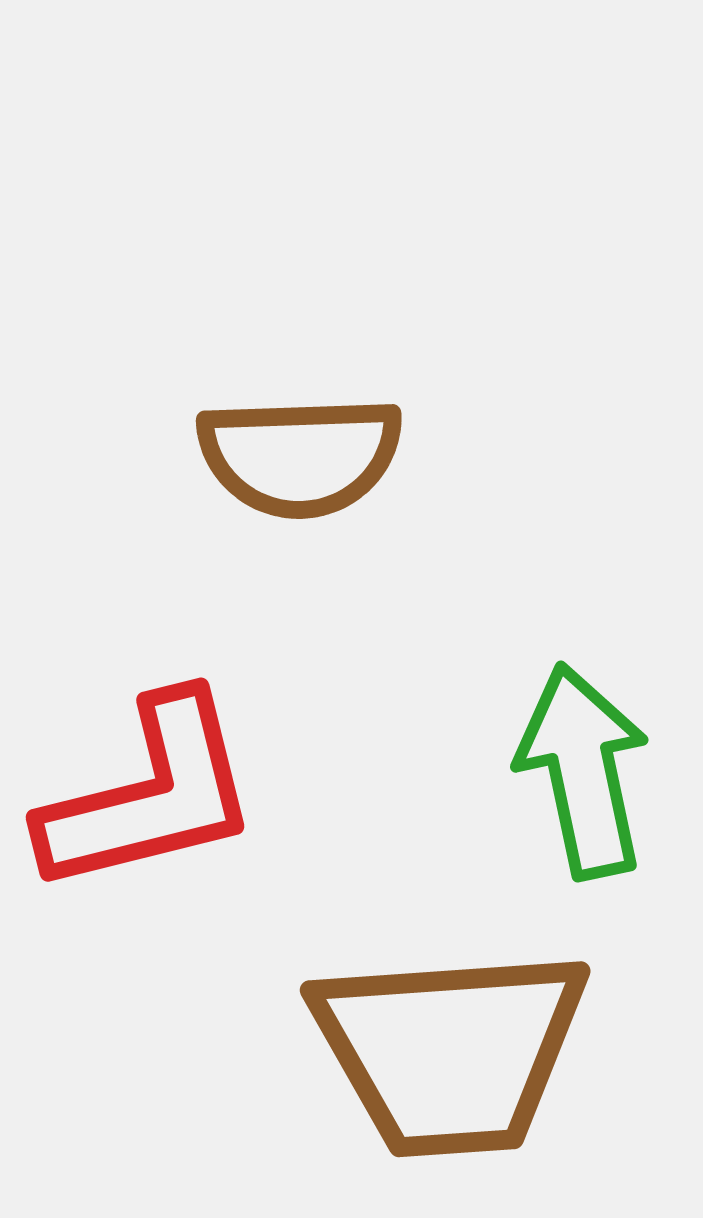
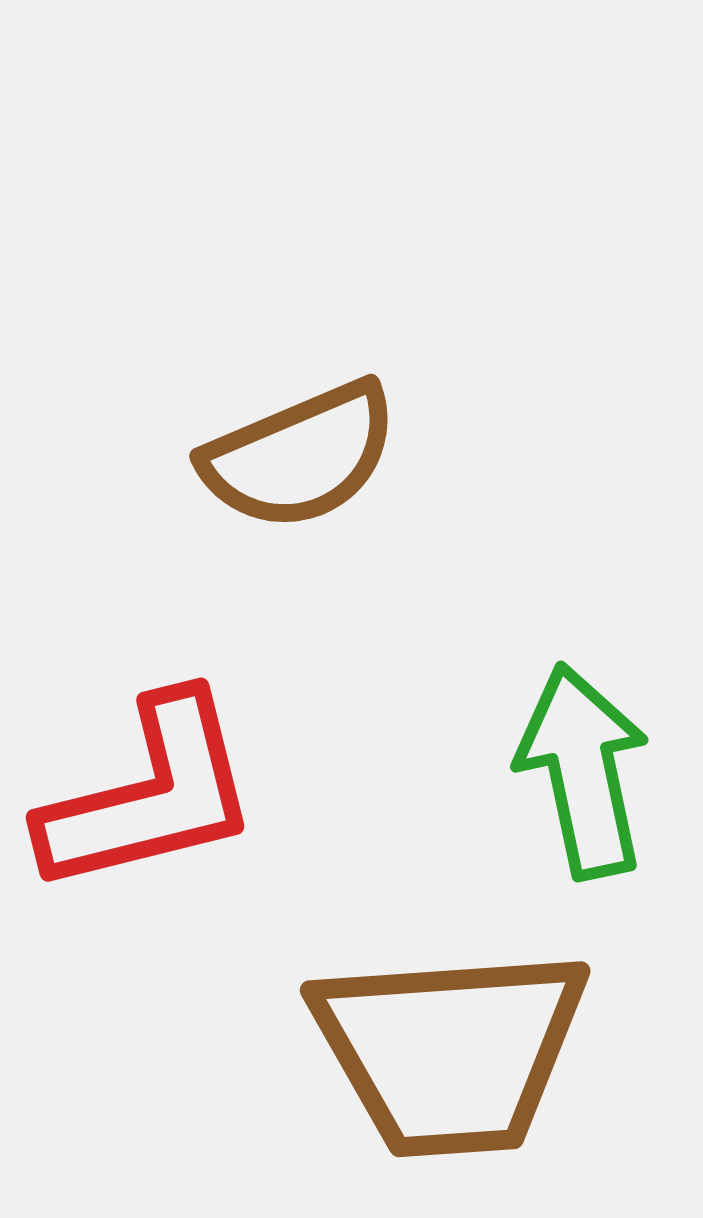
brown semicircle: rotated 21 degrees counterclockwise
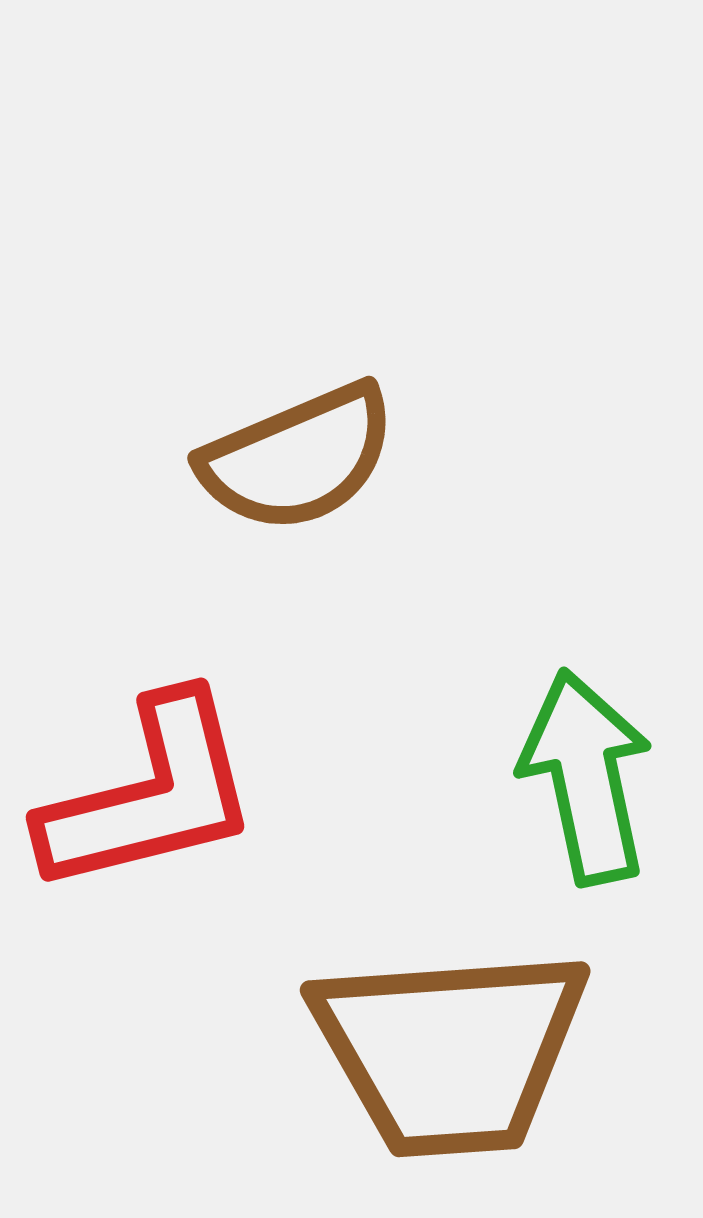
brown semicircle: moved 2 px left, 2 px down
green arrow: moved 3 px right, 6 px down
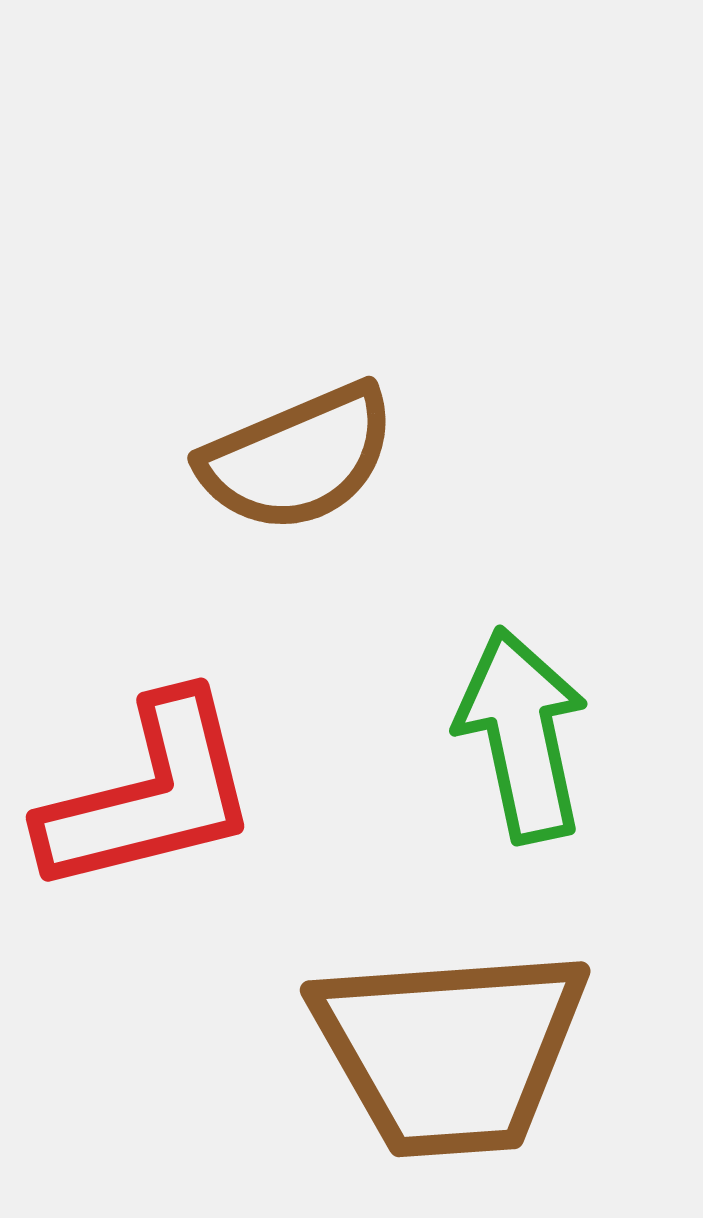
green arrow: moved 64 px left, 42 px up
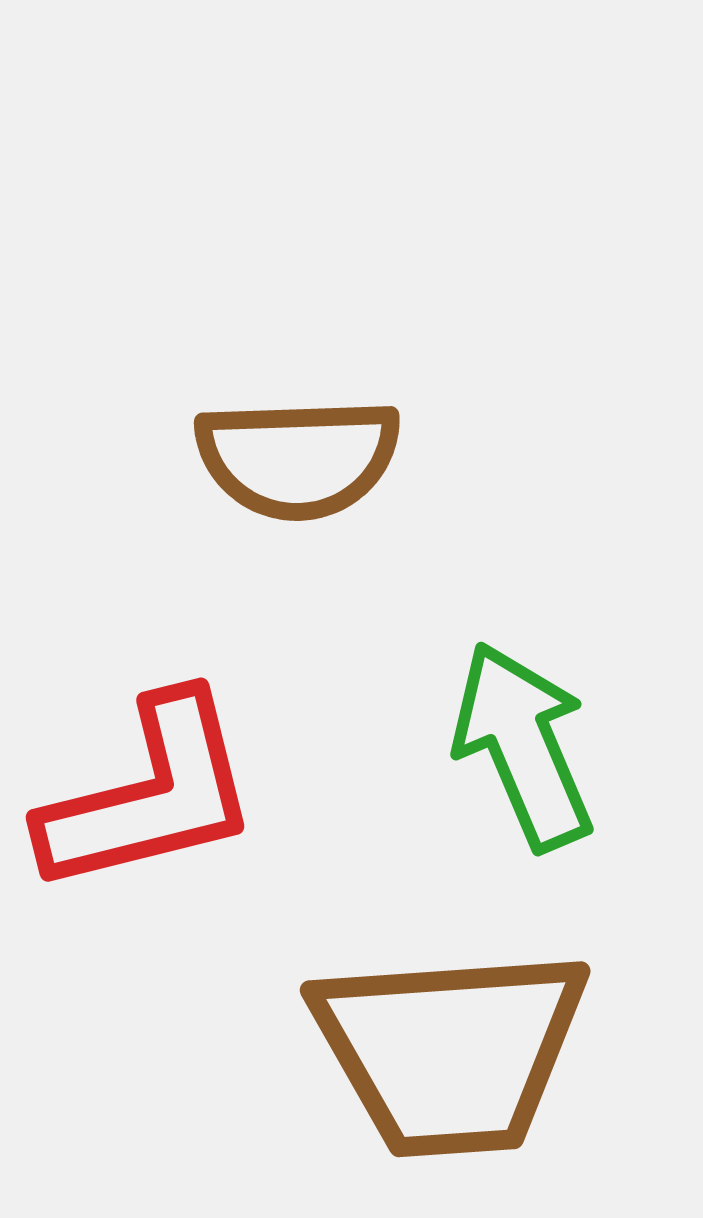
brown semicircle: rotated 21 degrees clockwise
green arrow: moved 1 px right, 11 px down; rotated 11 degrees counterclockwise
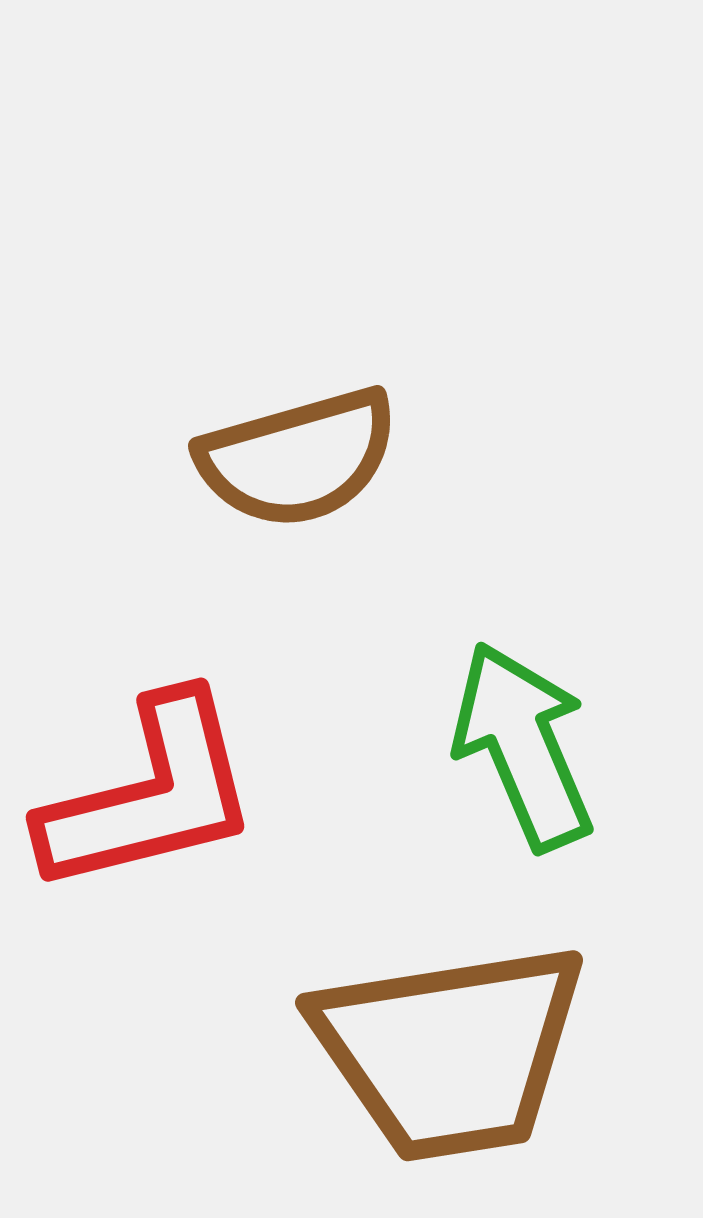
brown semicircle: rotated 14 degrees counterclockwise
brown trapezoid: rotated 5 degrees counterclockwise
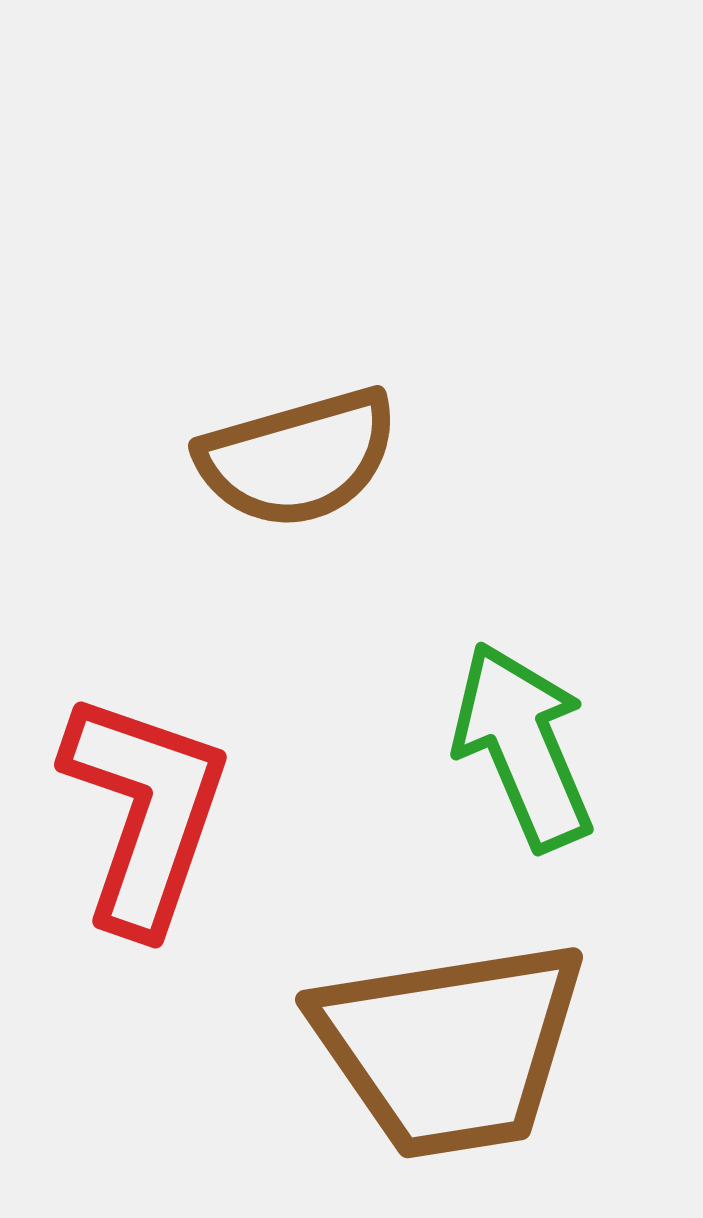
red L-shape: moved 5 px left, 17 px down; rotated 57 degrees counterclockwise
brown trapezoid: moved 3 px up
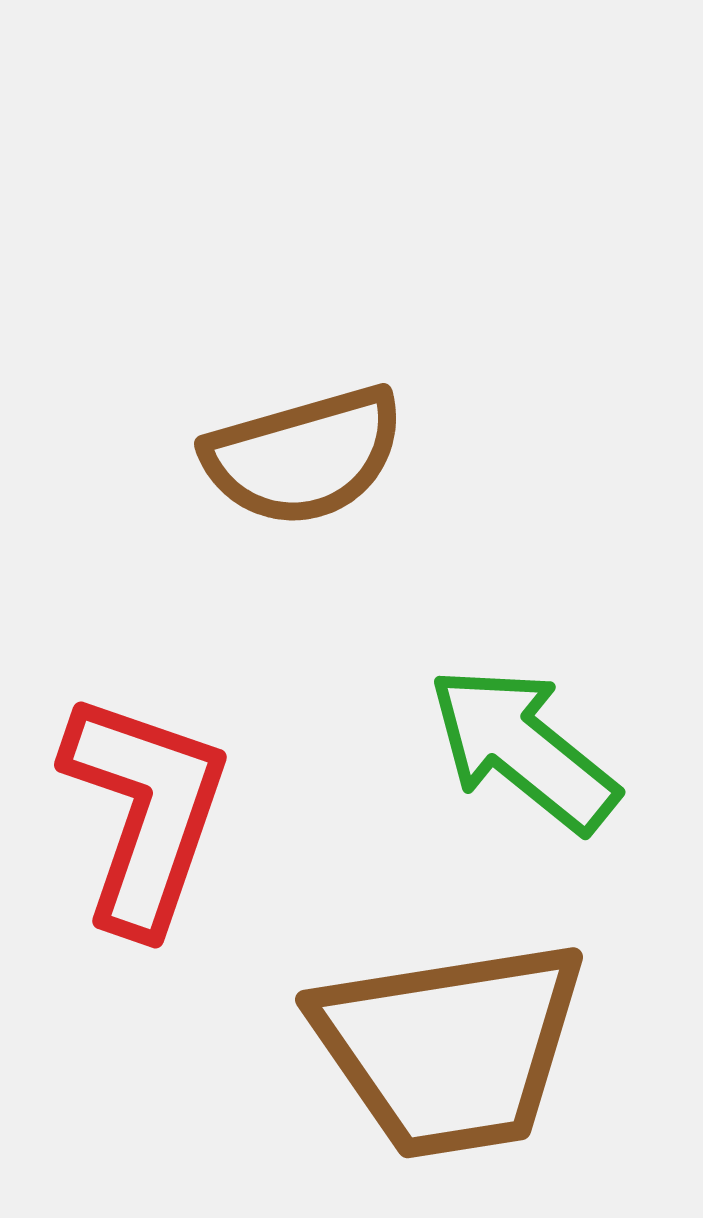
brown semicircle: moved 6 px right, 2 px up
green arrow: moved 3 px down; rotated 28 degrees counterclockwise
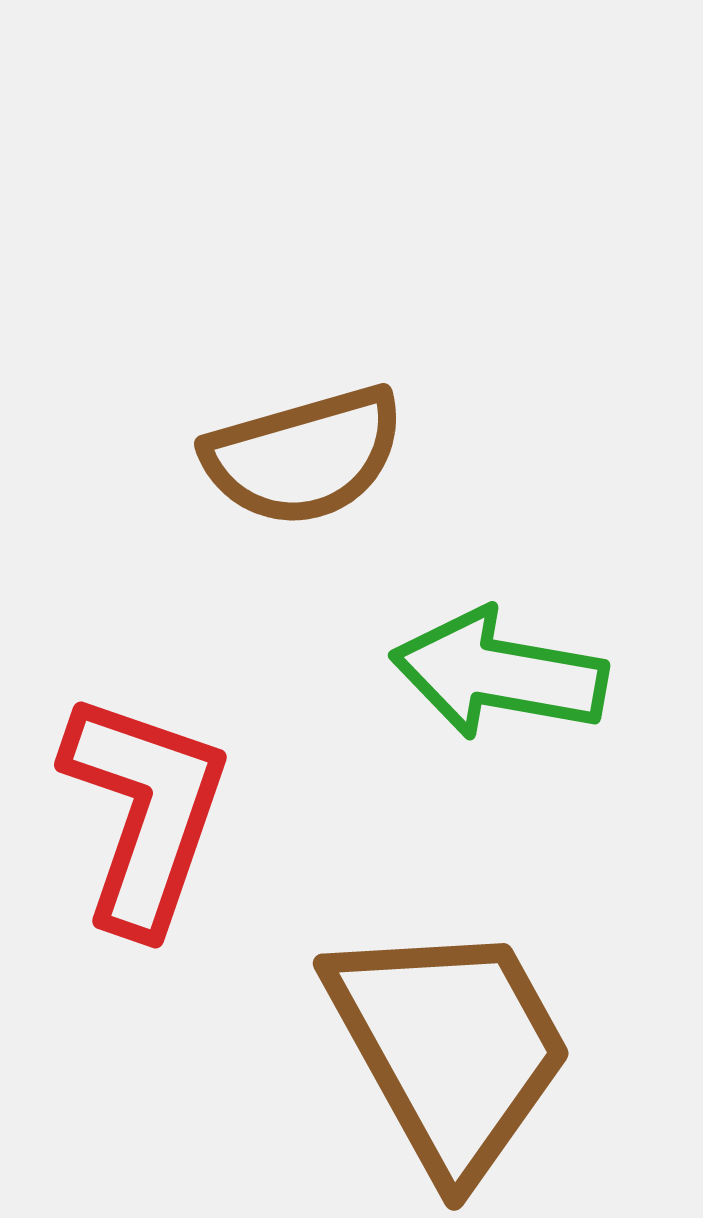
green arrow: moved 24 px left, 75 px up; rotated 29 degrees counterclockwise
brown trapezoid: rotated 110 degrees counterclockwise
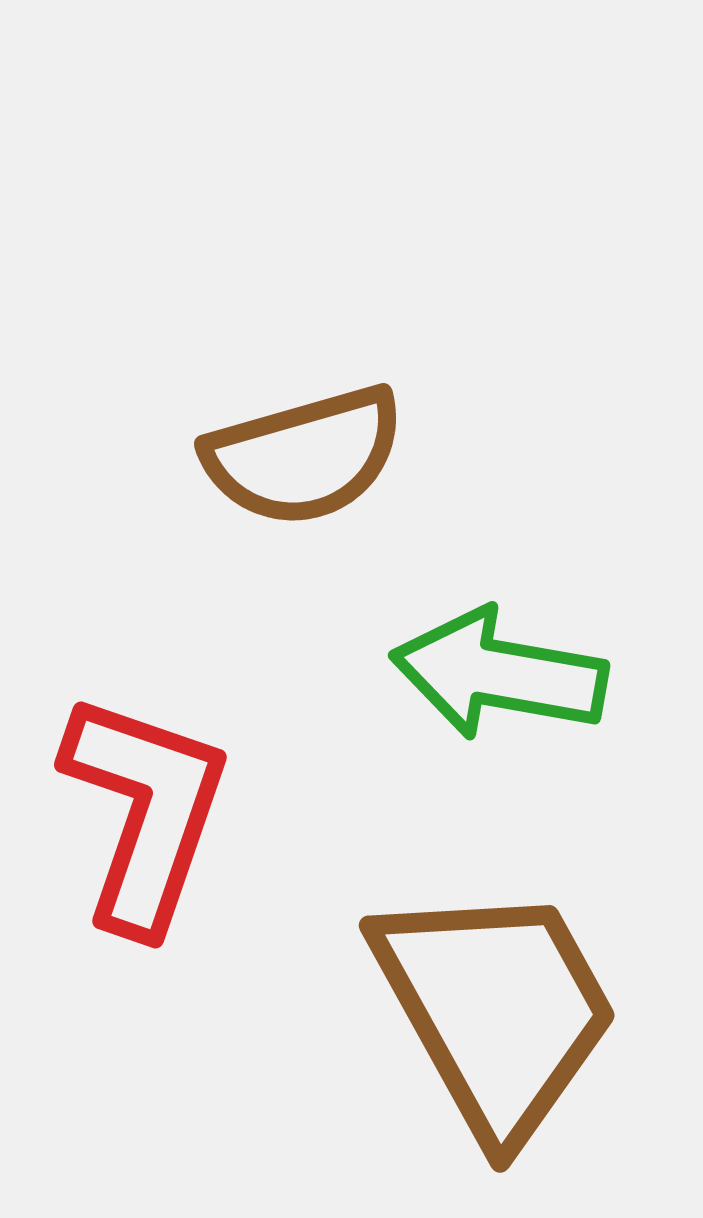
brown trapezoid: moved 46 px right, 38 px up
